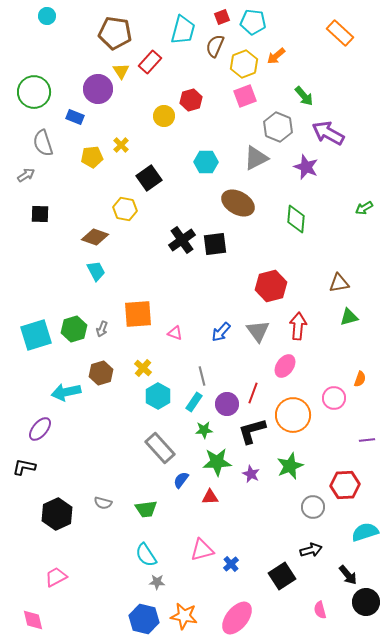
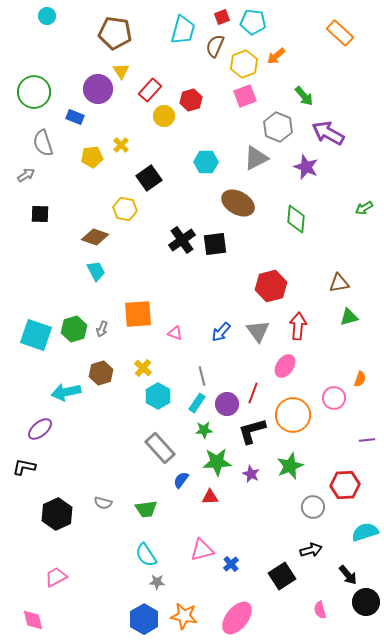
red rectangle at (150, 62): moved 28 px down
cyan square at (36, 335): rotated 36 degrees clockwise
cyan rectangle at (194, 402): moved 3 px right, 1 px down
purple ellipse at (40, 429): rotated 10 degrees clockwise
blue hexagon at (144, 619): rotated 16 degrees clockwise
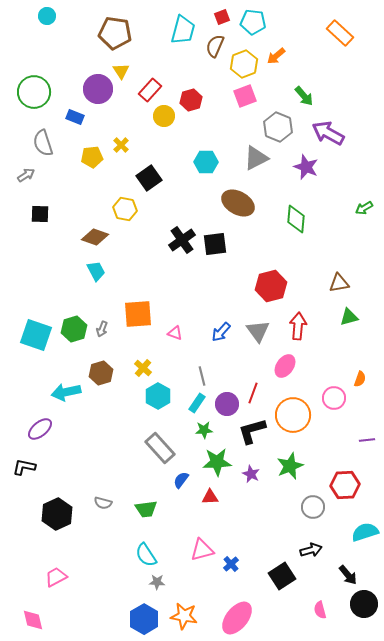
black circle at (366, 602): moved 2 px left, 2 px down
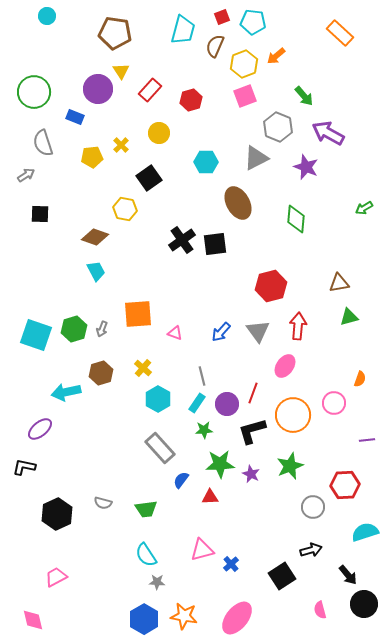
yellow circle at (164, 116): moved 5 px left, 17 px down
brown ellipse at (238, 203): rotated 32 degrees clockwise
cyan hexagon at (158, 396): moved 3 px down
pink circle at (334, 398): moved 5 px down
green star at (217, 462): moved 3 px right, 2 px down
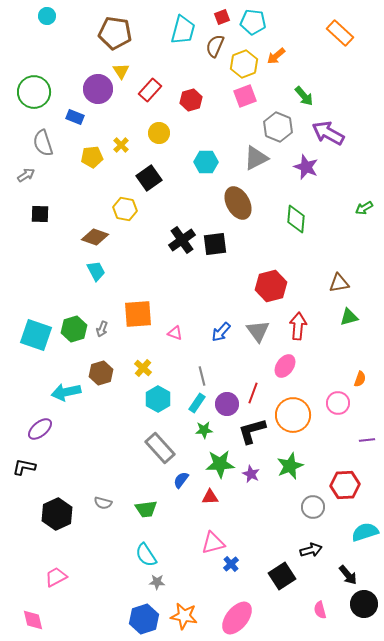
pink circle at (334, 403): moved 4 px right
pink triangle at (202, 550): moved 11 px right, 7 px up
blue hexagon at (144, 619): rotated 12 degrees clockwise
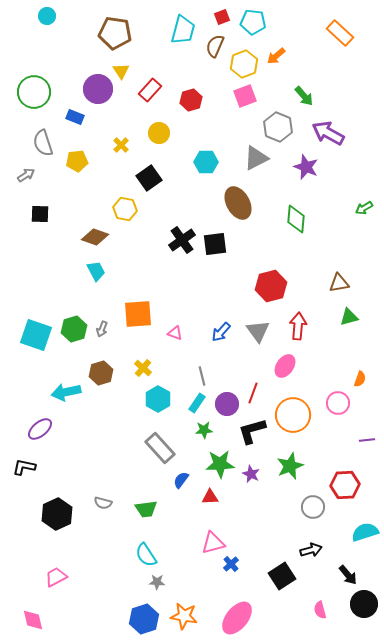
yellow pentagon at (92, 157): moved 15 px left, 4 px down
